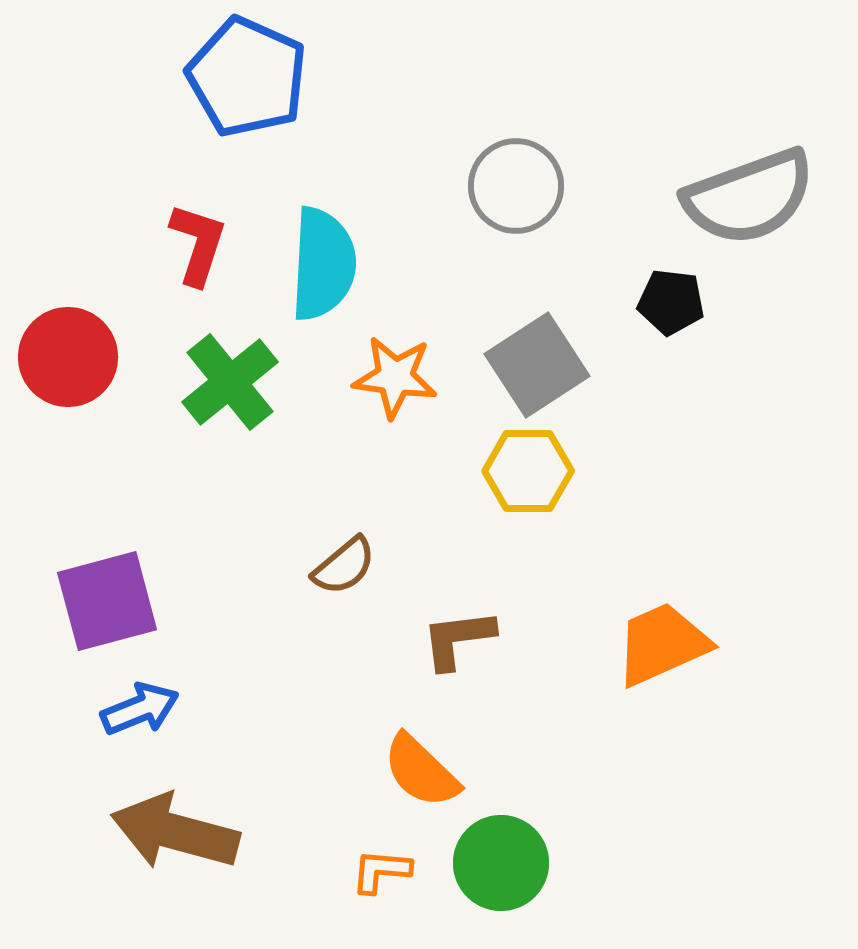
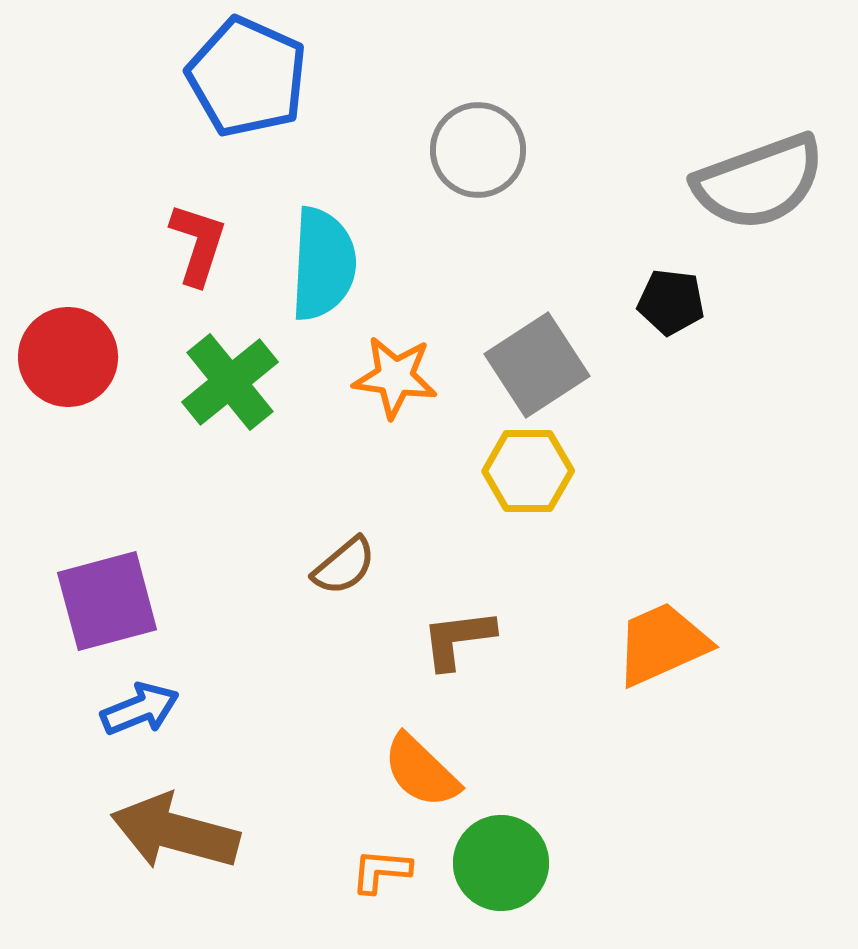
gray circle: moved 38 px left, 36 px up
gray semicircle: moved 10 px right, 15 px up
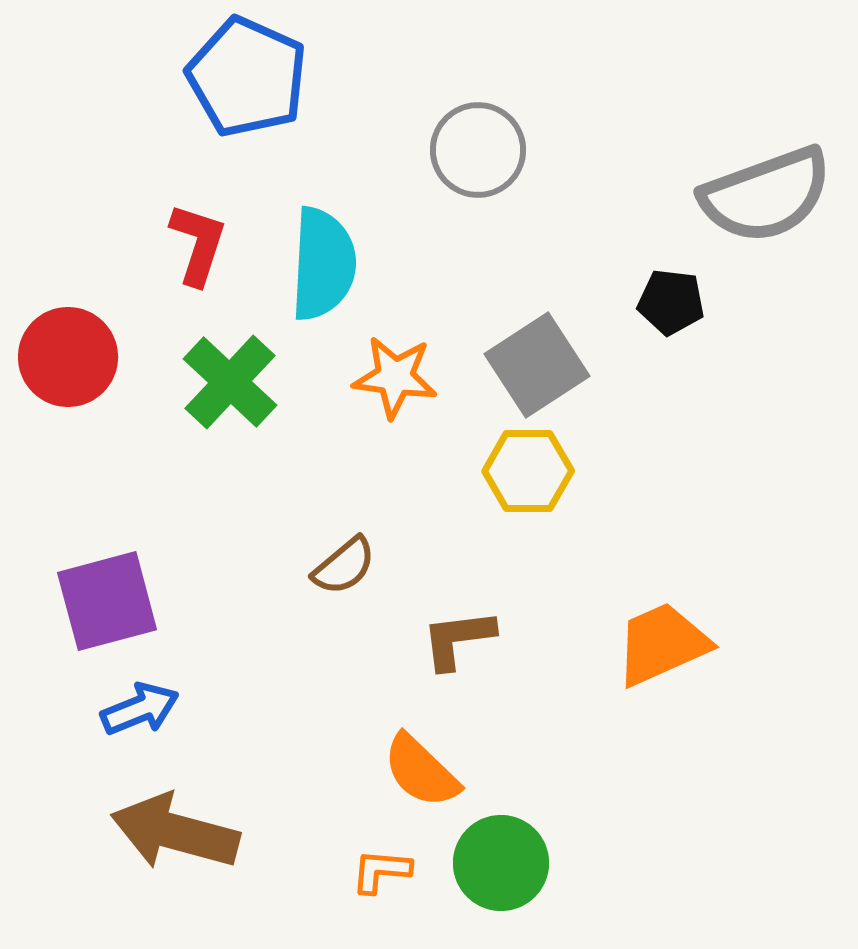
gray semicircle: moved 7 px right, 13 px down
green cross: rotated 8 degrees counterclockwise
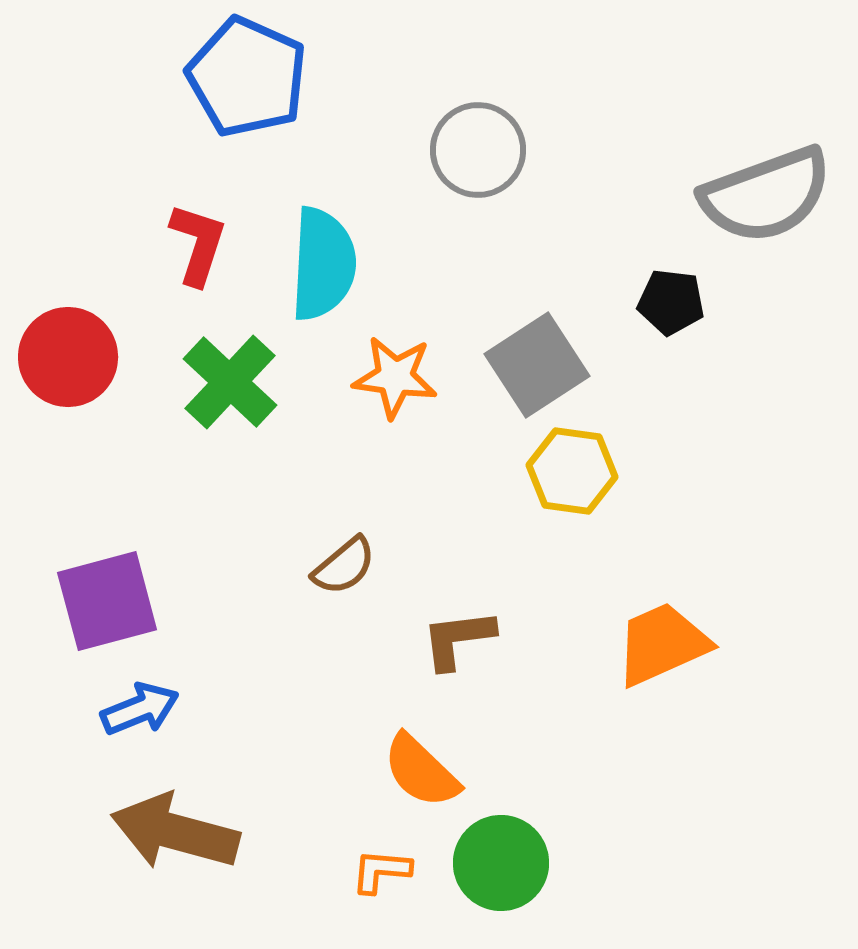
yellow hexagon: moved 44 px right; rotated 8 degrees clockwise
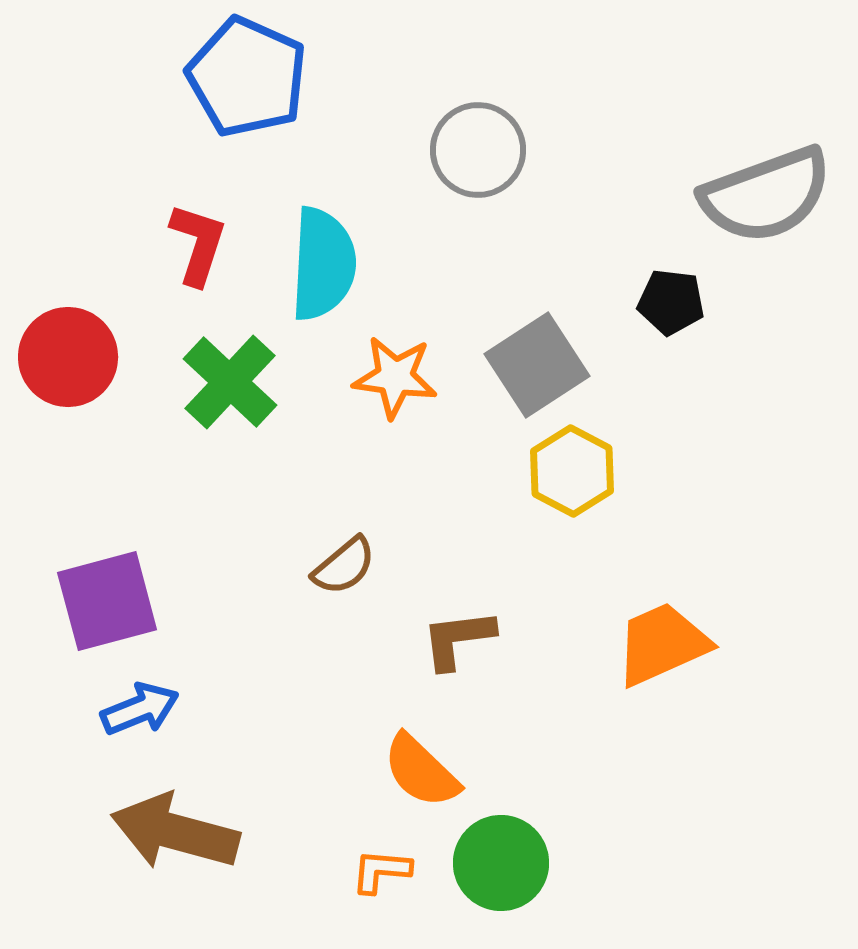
yellow hexagon: rotated 20 degrees clockwise
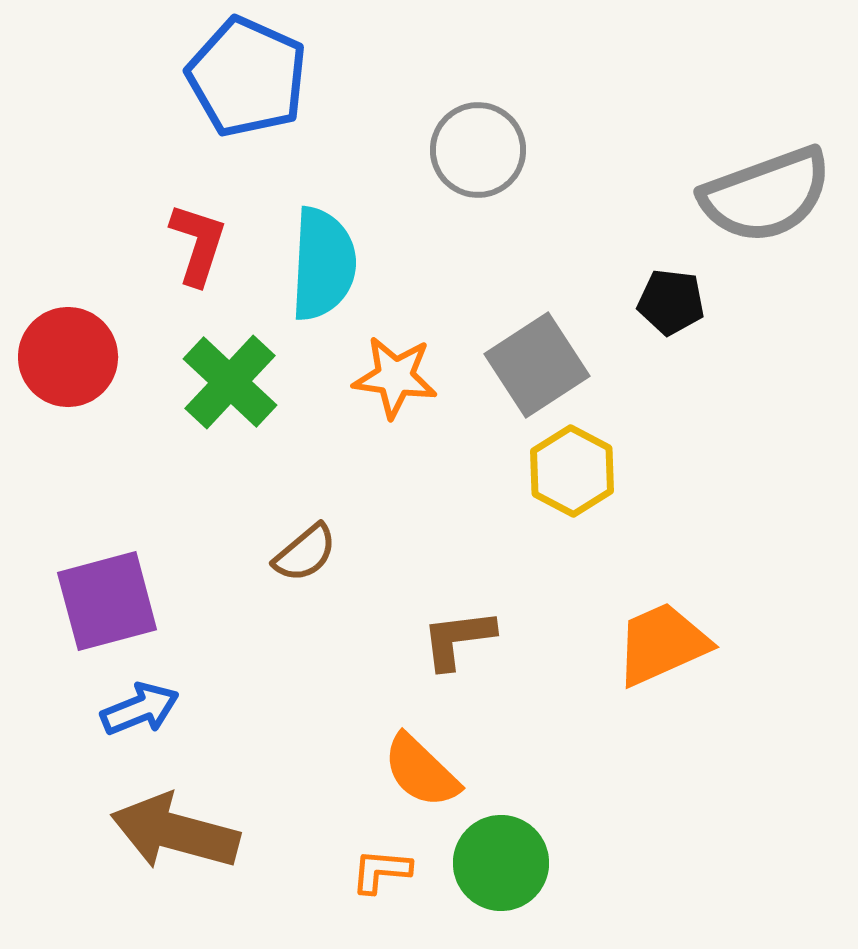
brown semicircle: moved 39 px left, 13 px up
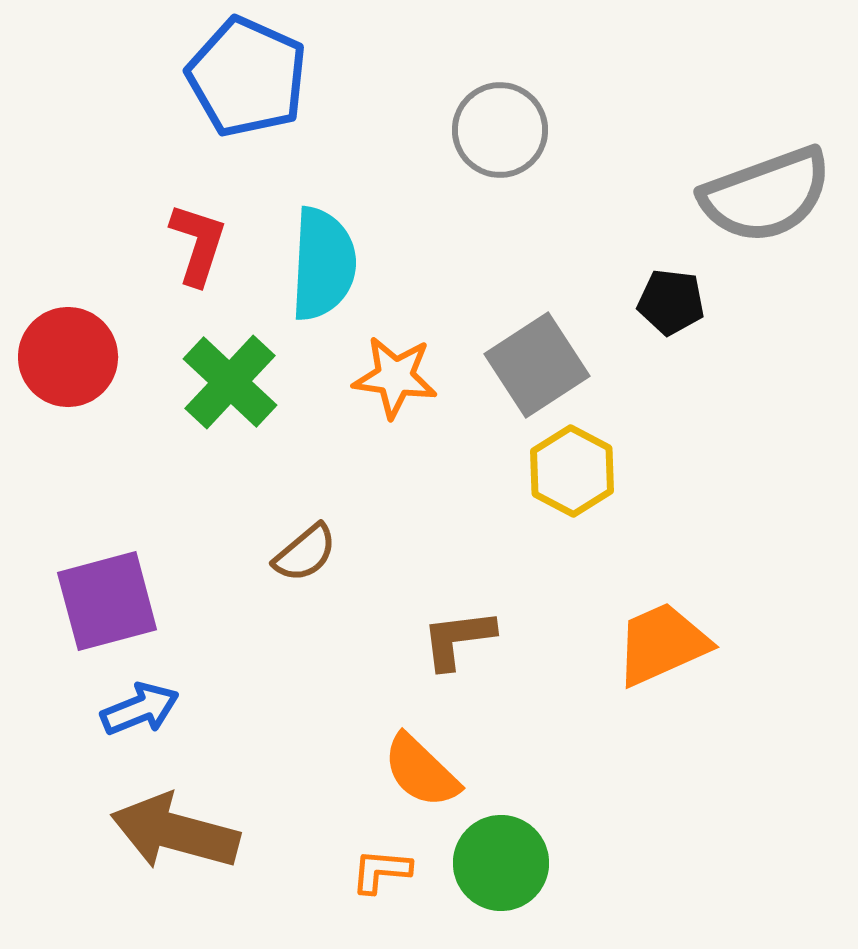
gray circle: moved 22 px right, 20 px up
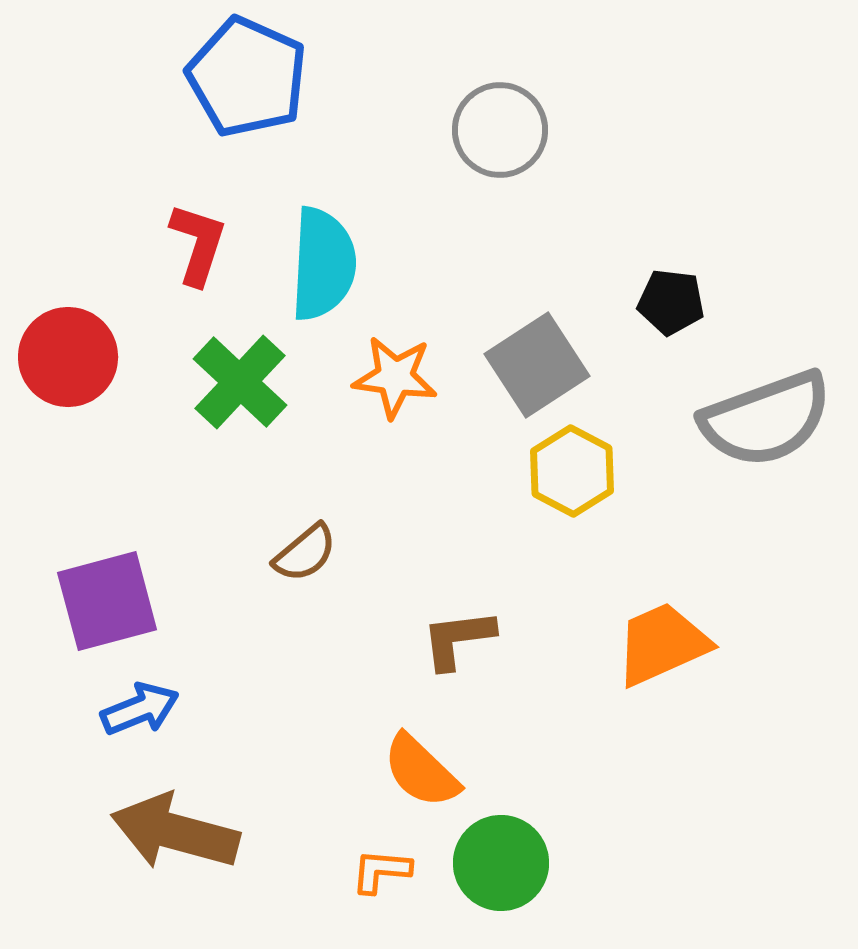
gray semicircle: moved 224 px down
green cross: moved 10 px right
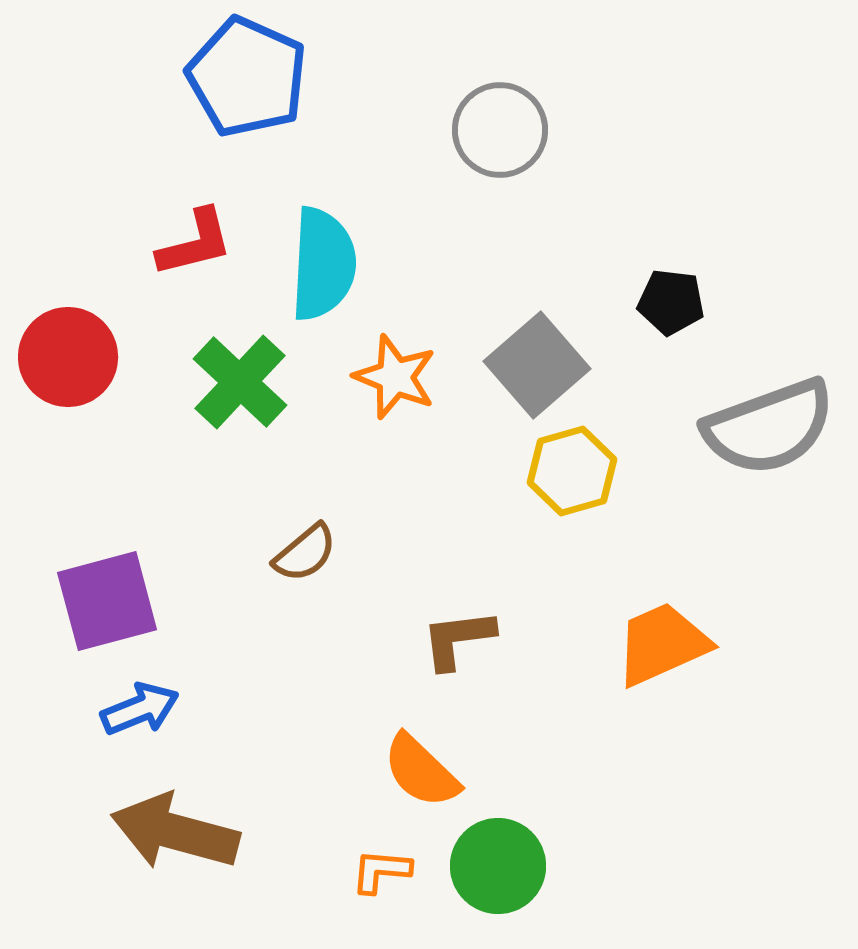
red L-shape: moved 3 px left, 1 px up; rotated 58 degrees clockwise
gray square: rotated 8 degrees counterclockwise
orange star: rotated 14 degrees clockwise
gray semicircle: moved 3 px right, 8 px down
yellow hexagon: rotated 16 degrees clockwise
green circle: moved 3 px left, 3 px down
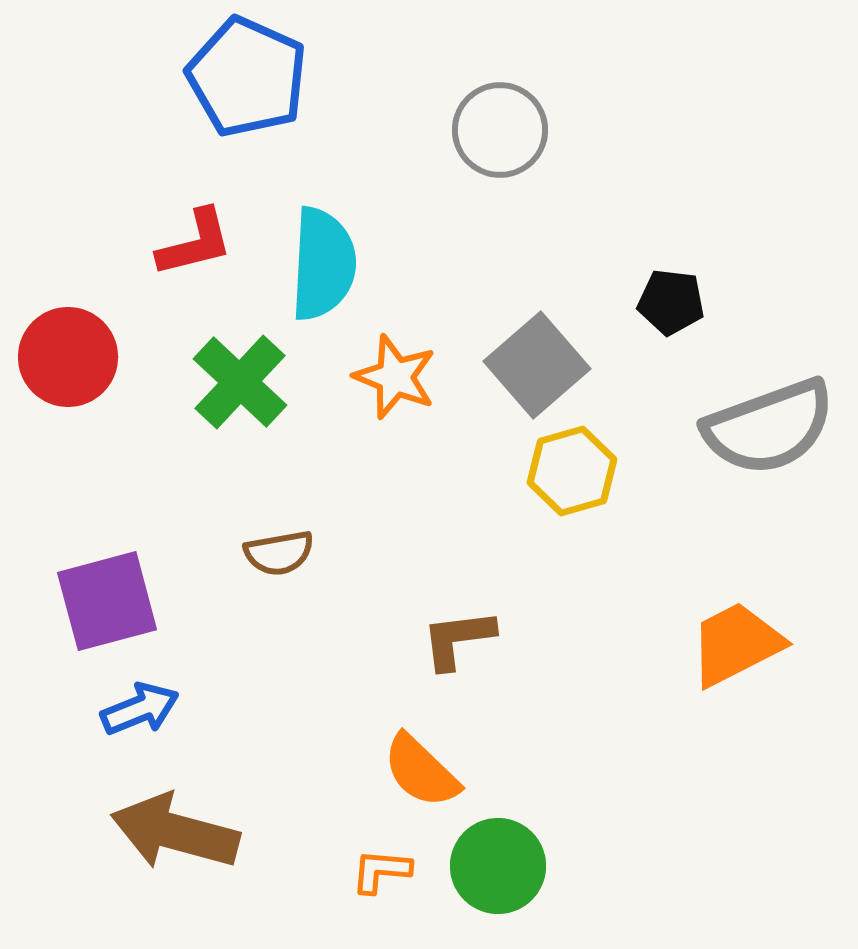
brown semicircle: moved 26 px left; rotated 30 degrees clockwise
orange trapezoid: moved 74 px right; rotated 3 degrees counterclockwise
